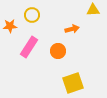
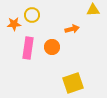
orange star: moved 4 px right, 2 px up
pink rectangle: moved 1 px left, 1 px down; rotated 25 degrees counterclockwise
orange circle: moved 6 px left, 4 px up
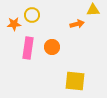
orange arrow: moved 5 px right, 5 px up
yellow square: moved 2 px right, 2 px up; rotated 25 degrees clockwise
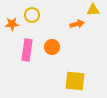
orange star: moved 2 px left
pink rectangle: moved 1 px left, 2 px down
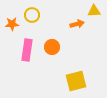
yellow triangle: moved 1 px right, 1 px down
yellow square: moved 1 px right; rotated 20 degrees counterclockwise
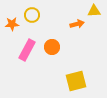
pink rectangle: rotated 20 degrees clockwise
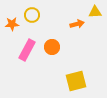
yellow triangle: moved 1 px right, 1 px down
